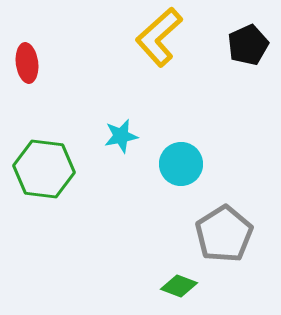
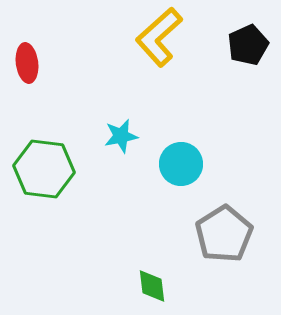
green diamond: moved 27 px left; rotated 63 degrees clockwise
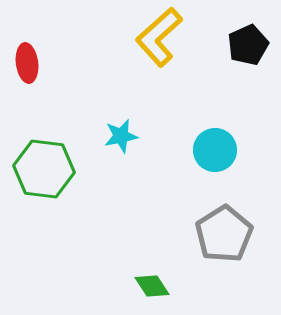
cyan circle: moved 34 px right, 14 px up
green diamond: rotated 27 degrees counterclockwise
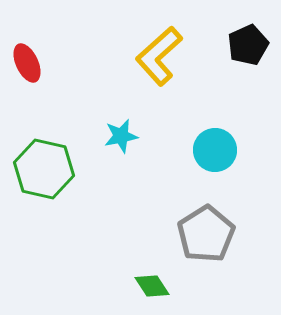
yellow L-shape: moved 19 px down
red ellipse: rotated 18 degrees counterclockwise
green hexagon: rotated 6 degrees clockwise
gray pentagon: moved 18 px left
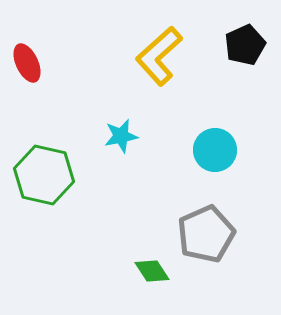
black pentagon: moved 3 px left
green hexagon: moved 6 px down
gray pentagon: rotated 8 degrees clockwise
green diamond: moved 15 px up
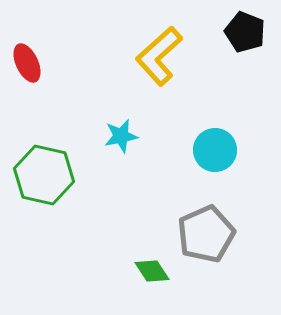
black pentagon: moved 13 px up; rotated 27 degrees counterclockwise
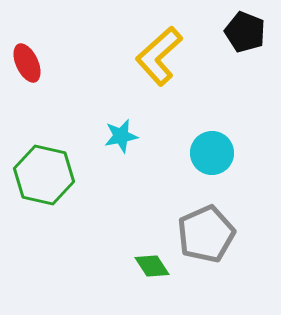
cyan circle: moved 3 px left, 3 px down
green diamond: moved 5 px up
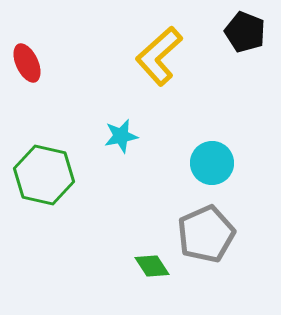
cyan circle: moved 10 px down
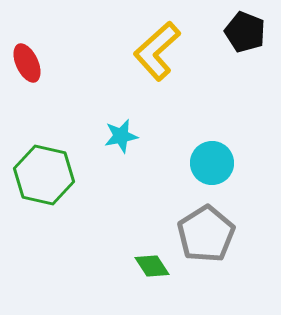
yellow L-shape: moved 2 px left, 5 px up
gray pentagon: rotated 8 degrees counterclockwise
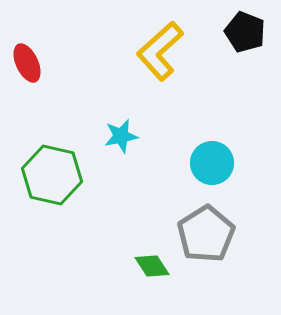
yellow L-shape: moved 3 px right
green hexagon: moved 8 px right
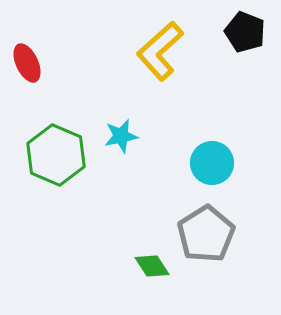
green hexagon: moved 4 px right, 20 px up; rotated 10 degrees clockwise
